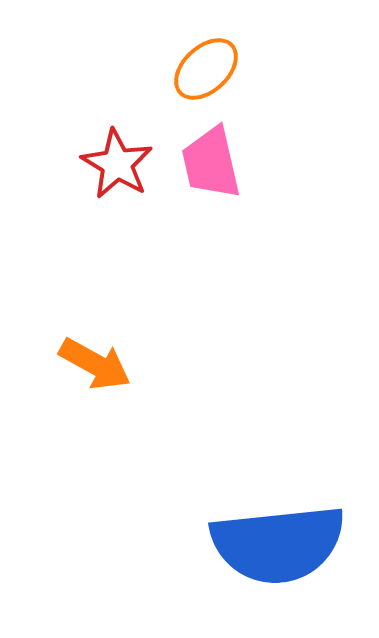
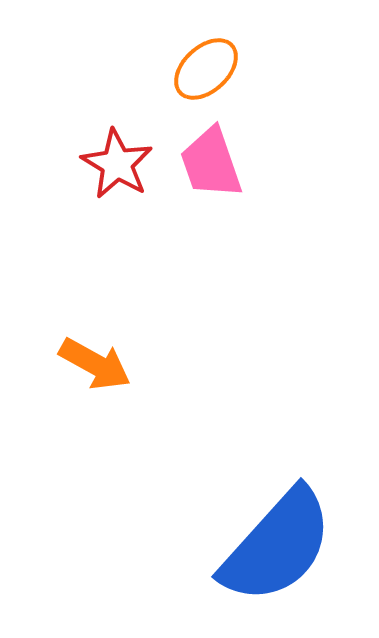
pink trapezoid: rotated 6 degrees counterclockwise
blue semicircle: moved 1 px left, 2 px down; rotated 42 degrees counterclockwise
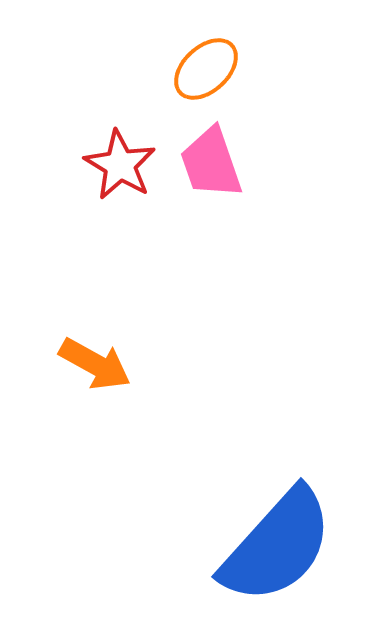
red star: moved 3 px right, 1 px down
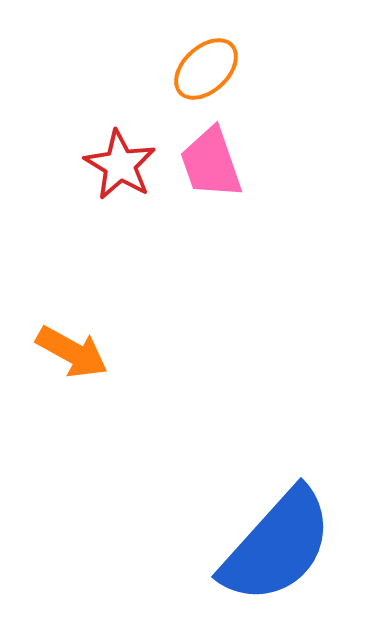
orange arrow: moved 23 px left, 12 px up
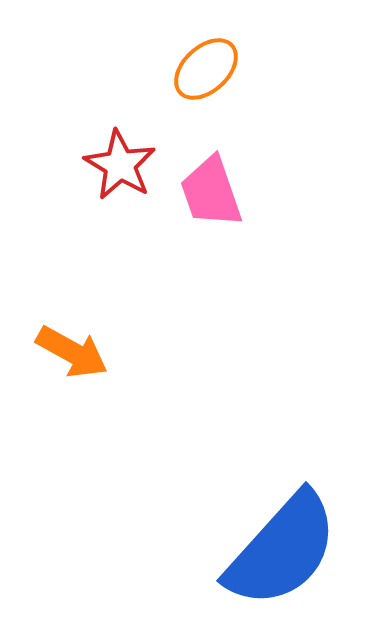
pink trapezoid: moved 29 px down
blue semicircle: moved 5 px right, 4 px down
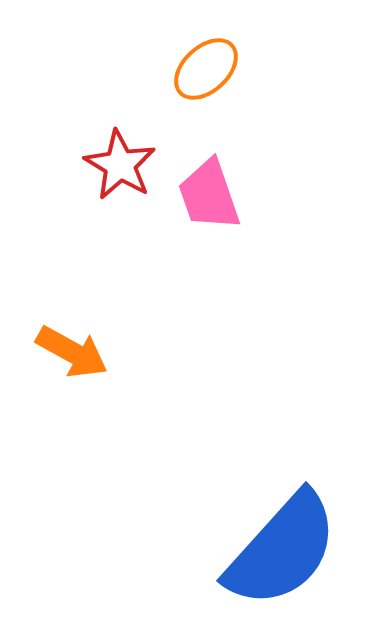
pink trapezoid: moved 2 px left, 3 px down
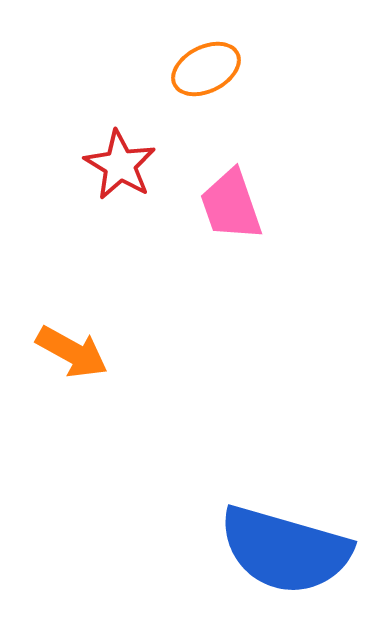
orange ellipse: rotated 16 degrees clockwise
pink trapezoid: moved 22 px right, 10 px down
blue semicircle: moved 3 px right; rotated 64 degrees clockwise
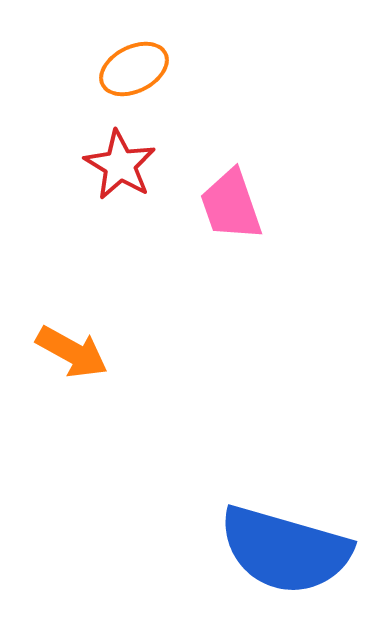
orange ellipse: moved 72 px left
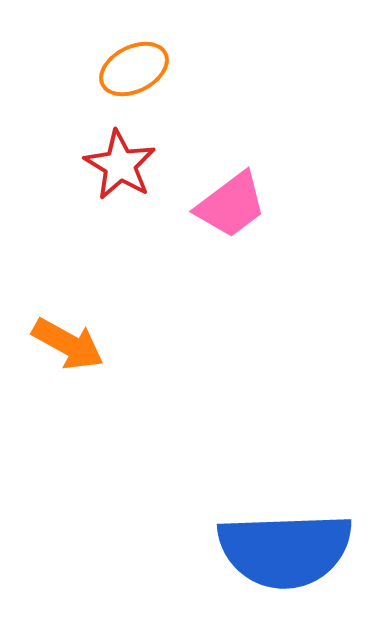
pink trapezoid: rotated 108 degrees counterclockwise
orange arrow: moved 4 px left, 8 px up
blue semicircle: rotated 18 degrees counterclockwise
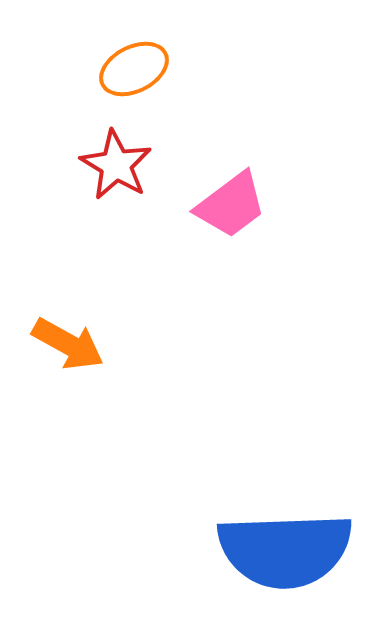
red star: moved 4 px left
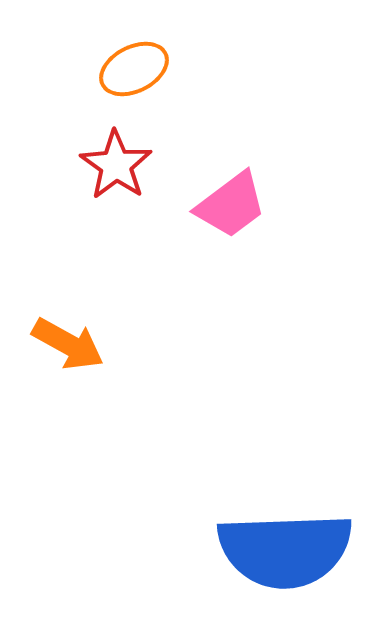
red star: rotated 4 degrees clockwise
